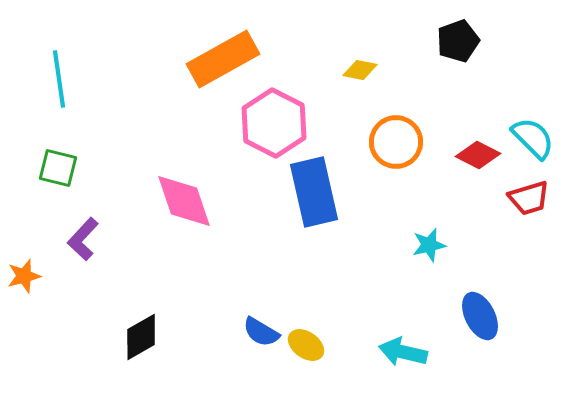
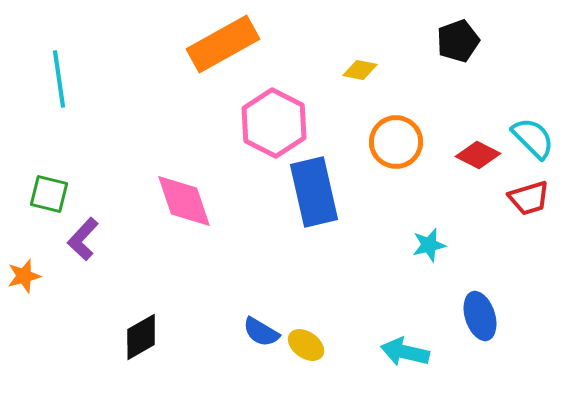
orange rectangle: moved 15 px up
green square: moved 9 px left, 26 px down
blue ellipse: rotated 9 degrees clockwise
cyan arrow: moved 2 px right
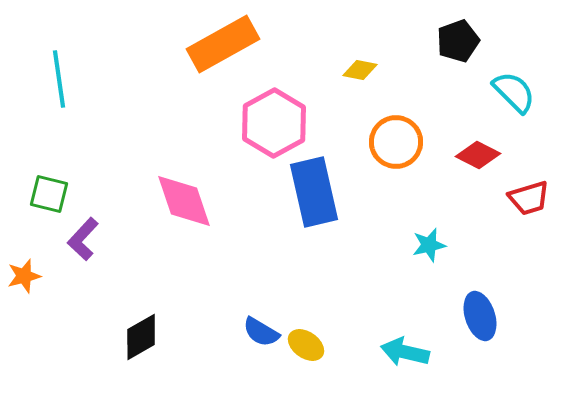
pink hexagon: rotated 4 degrees clockwise
cyan semicircle: moved 19 px left, 46 px up
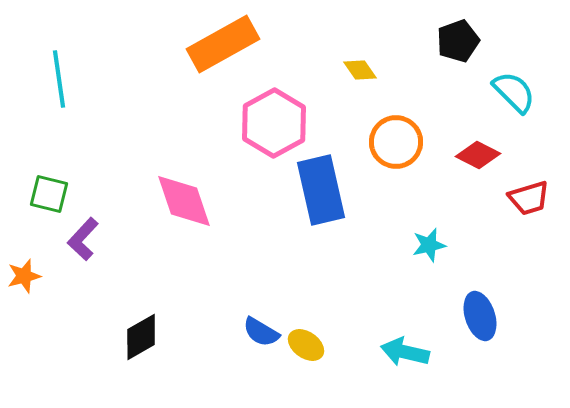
yellow diamond: rotated 44 degrees clockwise
blue rectangle: moved 7 px right, 2 px up
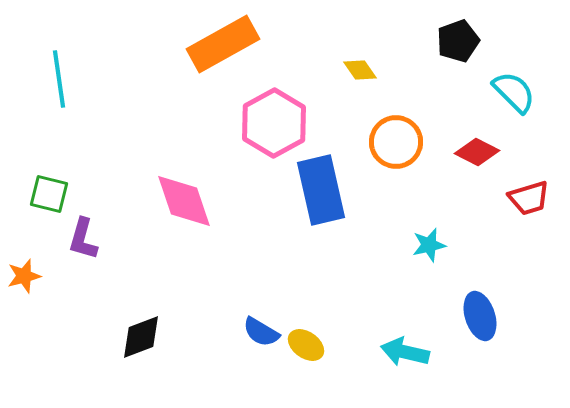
red diamond: moved 1 px left, 3 px up
purple L-shape: rotated 27 degrees counterclockwise
black diamond: rotated 9 degrees clockwise
